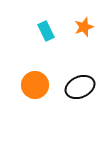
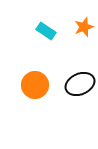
cyan rectangle: rotated 30 degrees counterclockwise
black ellipse: moved 3 px up
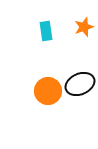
cyan rectangle: rotated 48 degrees clockwise
orange circle: moved 13 px right, 6 px down
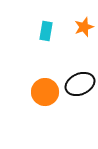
cyan rectangle: rotated 18 degrees clockwise
orange circle: moved 3 px left, 1 px down
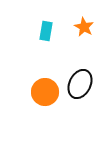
orange star: rotated 24 degrees counterclockwise
black ellipse: rotated 40 degrees counterclockwise
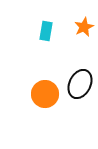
orange star: rotated 18 degrees clockwise
orange circle: moved 2 px down
